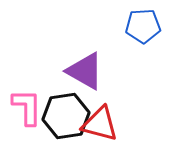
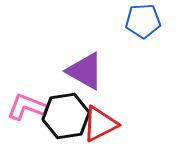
blue pentagon: moved 5 px up
pink L-shape: rotated 69 degrees counterclockwise
red triangle: rotated 42 degrees counterclockwise
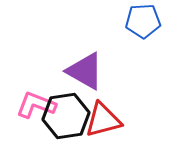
pink L-shape: moved 9 px right, 2 px up
red triangle: moved 3 px right, 4 px up; rotated 12 degrees clockwise
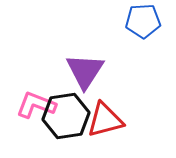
purple triangle: rotated 33 degrees clockwise
red triangle: moved 2 px right
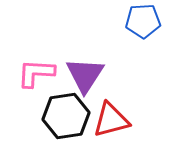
purple triangle: moved 4 px down
pink L-shape: moved 32 px up; rotated 18 degrees counterclockwise
red triangle: moved 6 px right
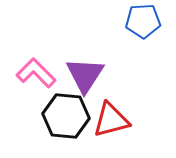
pink L-shape: rotated 42 degrees clockwise
black hexagon: rotated 15 degrees clockwise
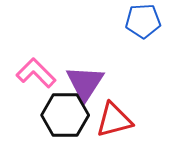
purple triangle: moved 8 px down
black hexagon: moved 1 px left, 1 px up; rotated 6 degrees counterclockwise
red triangle: moved 3 px right
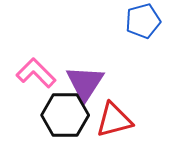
blue pentagon: rotated 12 degrees counterclockwise
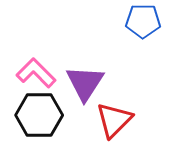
blue pentagon: rotated 16 degrees clockwise
black hexagon: moved 26 px left
red triangle: rotated 30 degrees counterclockwise
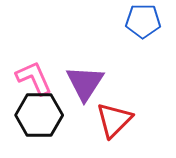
pink L-shape: moved 2 px left, 5 px down; rotated 21 degrees clockwise
